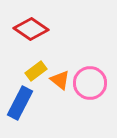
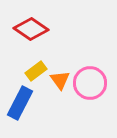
orange triangle: rotated 15 degrees clockwise
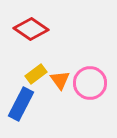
yellow rectangle: moved 3 px down
blue rectangle: moved 1 px right, 1 px down
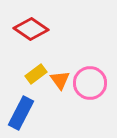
blue rectangle: moved 9 px down
